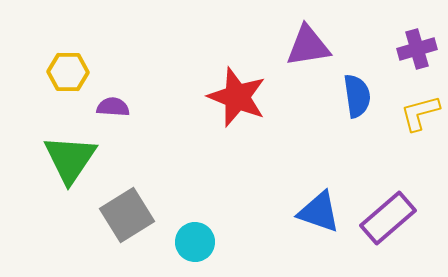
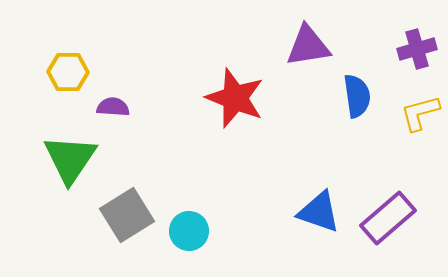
red star: moved 2 px left, 1 px down
cyan circle: moved 6 px left, 11 px up
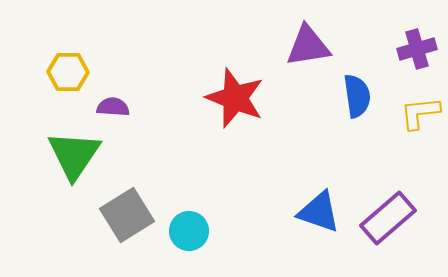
yellow L-shape: rotated 9 degrees clockwise
green triangle: moved 4 px right, 4 px up
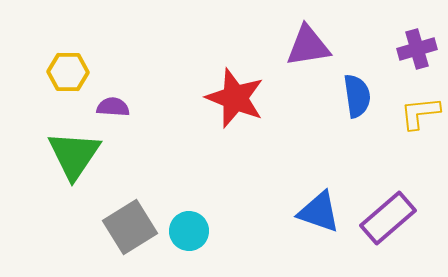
gray square: moved 3 px right, 12 px down
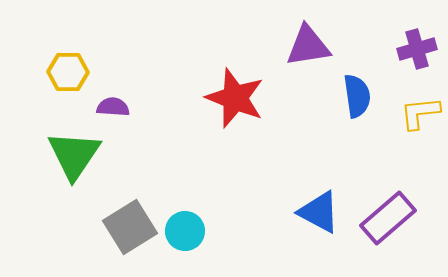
blue triangle: rotated 9 degrees clockwise
cyan circle: moved 4 px left
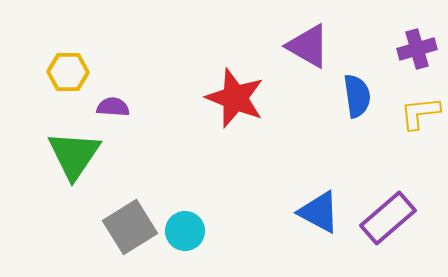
purple triangle: rotated 39 degrees clockwise
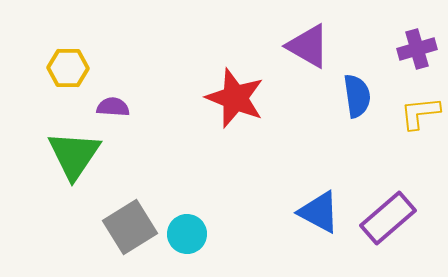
yellow hexagon: moved 4 px up
cyan circle: moved 2 px right, 3 px down
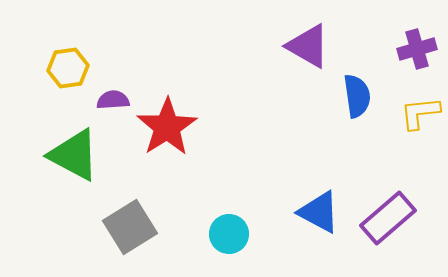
yellow hexagon: rotated 9 degrees counterclockwise
red star: moved 68 px left, 29 px down; rotated 18 degrees clockwise
purple semicircle: moved 7 px up; rotated 8 degrees counterclockwise
green triangle: rotated 36 degrees counterclockwise
cyan circle: moved 42 px right
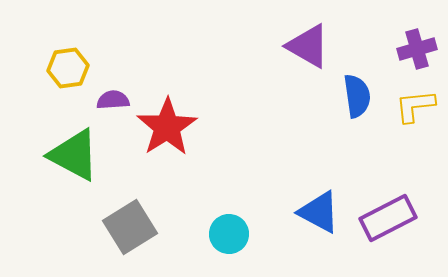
yellow L-shape: moved 5 px left, 7 px up
purple rectangle: rotated 14 degrees clockwise
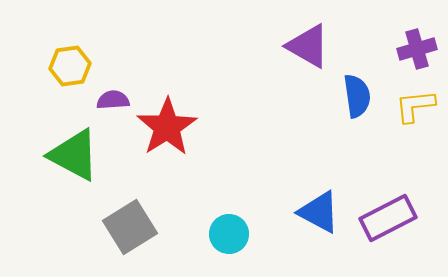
yellow hexagon: moved 2 px right, 2 px up
